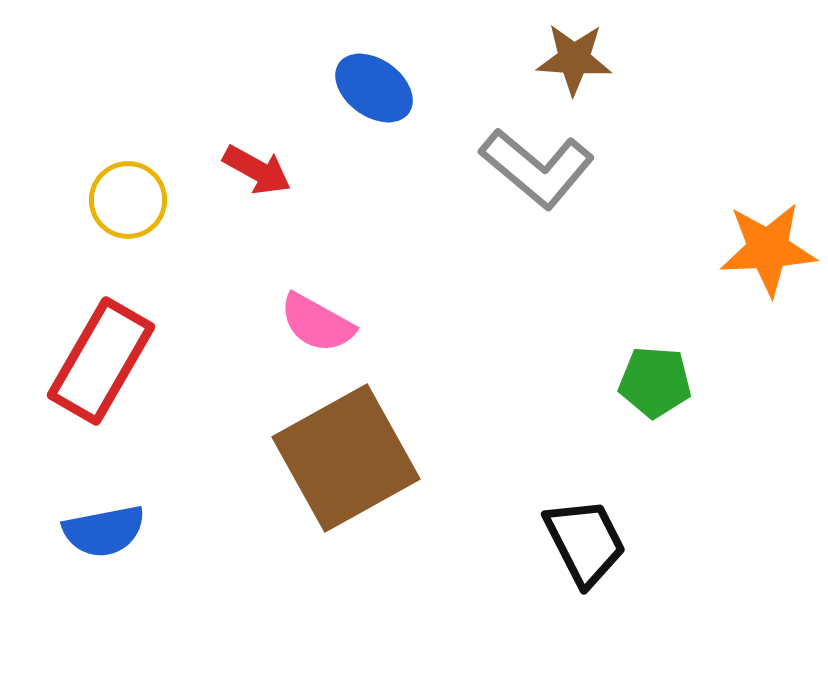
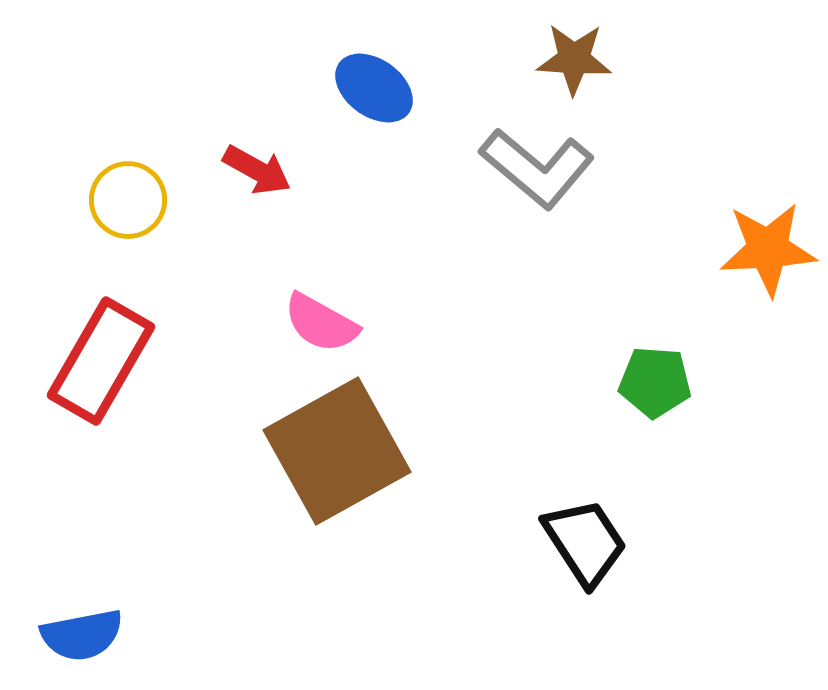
pink semicircle: moved 4 px right
brown square: moved 9 px left, 7 px up
blue semicircle: moved 22 px left, 104 px down
black trapezoid: rotated 6 degrees counterclockwise
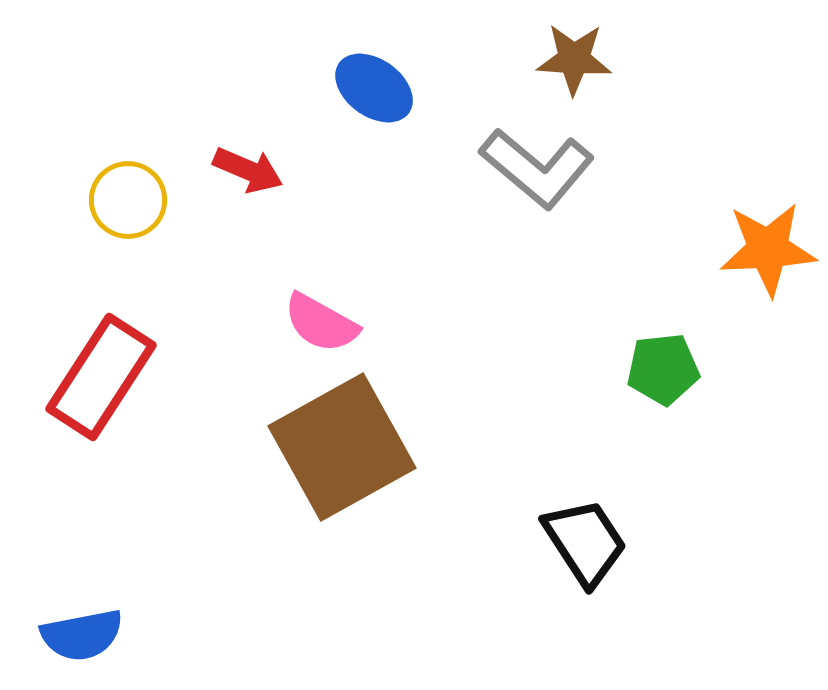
red arrow: moved 9 px left; rotated 6 degrees counterclockwise
red rectangle: moved 16 px down; rotated 3 degrees clockwise
green pentagon: moved 8 px right, 13 px up; rotated 10 degrees counterclockwise
brown square: moved 5 px right, 4 px up
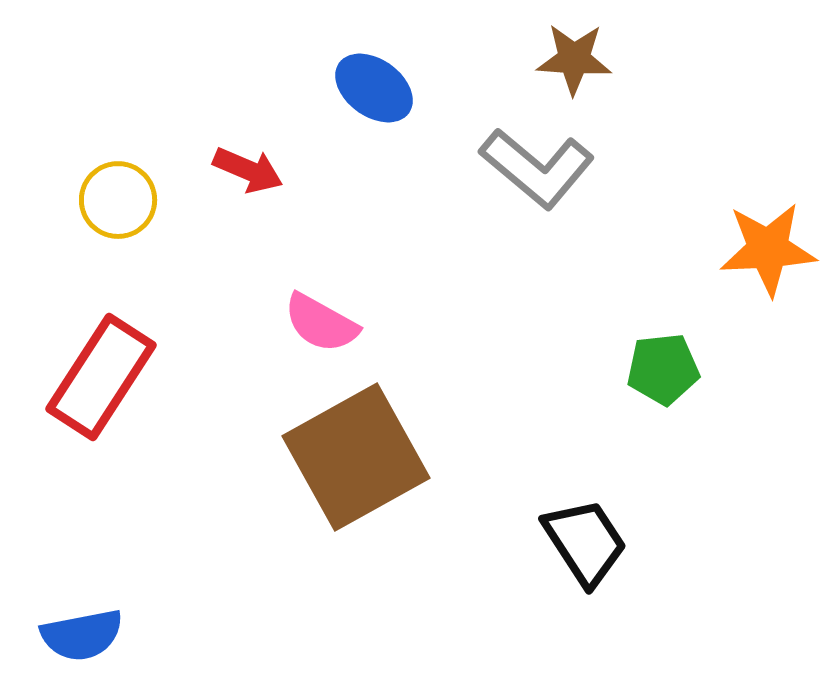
yellow circle: moved 10 px left
brown square: moved 14 px right, 10 px down
